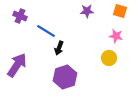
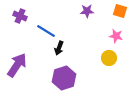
purple hexagon: moved 1 px left, 1 px down
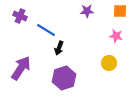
orange square: rotated 16 degrees counterclockwise
blue line: moved 1 px up
yellow circle: moved 5 px down
purple arrow: moved 4 px right, 3 px down
